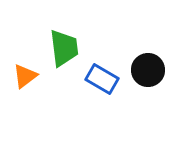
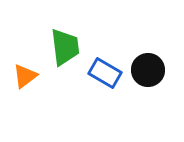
green trapezoid: moved 1 px right, 1 px up
blue rectangle: moved 3 px right, 6 px up
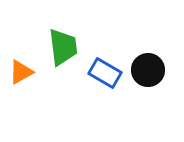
green trapezoid: moved 2 px left
orange triangle: moved 4 px left, 4 px up; rotated 8 degrees clockwise
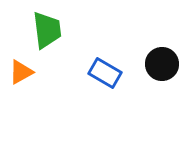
green trapezoid: moved 16 px left, 17 px up
black circle: moved 14 px right, 6 px up
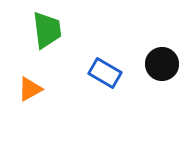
orange triangle: moved 9 px right, 17 px down
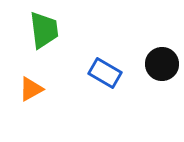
green trapezoid: moved 3 px left
orange triangle: moved 1 px right
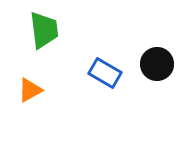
black circle: moved 5 px left
orange triangle: moved 1 px left, 1 px down
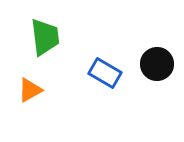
green trapezoid: moved 1 px right, 7 px down
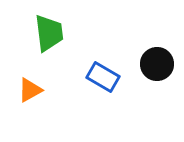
green trapezoid: moved 4 px right, 4 px up
blue rectangle: moved 2 px left, 4 px down
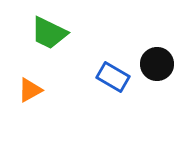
green trapezoid: rotated 123 degrees clockwise
blue rectangle: moved 10 px right
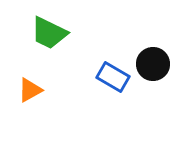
black circle: moved 4 px left
